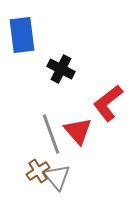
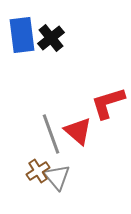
black cross: moved 10 px left, 31 px up; rotated 24 degrees clockwise
red L-shape: rotated 21 degrees clockwise
red triangle: rotated 8 degrees counterclockwise
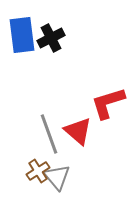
black cross: rotated 12 degrees clockwise
gray line: moved 2 px left
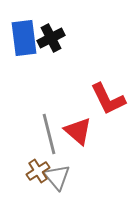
blue rectangle: moved 2 px right, 3 px down
red L-shape: moved 4 px up; rotated 99 degrees counterclockwise
gray line: rotated 6 degrees clockwise
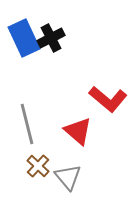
blue rectangle: rotated 18 degrees counterclockwise
red L-shape: rotated 24 degrees counterclockwise
gray line: moved 22 px left, 10 px up
brown cross: moved 5 px up; rotated 15 degrees counterclockwise
gray triangle: moved 11 px right
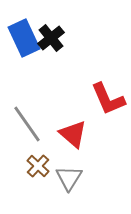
black cross: rotated 12 degrees counterclockwise
red L-shape: rotated 27 degrees clockwise
gray line: rotated 21 degrees counterclockwise
red triangle: moved 5 px left, 3 px down
gray triangle: moved 1 px right, 1 px down; rotated 12 degrees clockwise
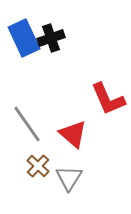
black cross: rotated 20 degrees clockwise
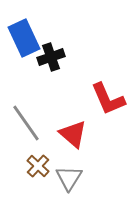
black cross: moved 19 px down
gray line: moved 1 px left, 1 px up
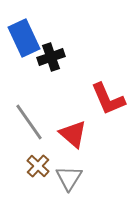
gray line: moved 3 px right, 1 px up
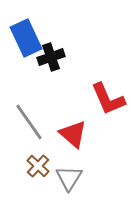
blue rectangle: moved 2 px right
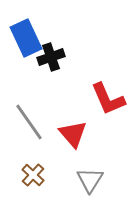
red triangle: rotated 8 degrees clockwise
brown cross: moved 5 px left, 9 px down
gray triangle: moved 21 px right, 2 px down
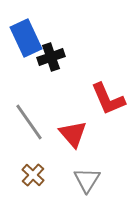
gray triangle: moved 3 px left
